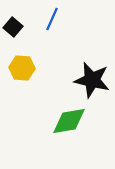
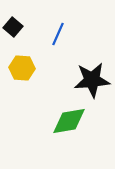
blue line: moved 6 px right, 15 px down
black star: rotated 18 degrees counterclockwise
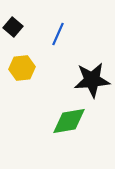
yellow hexagon: rotated 10 degrees counterclockwise
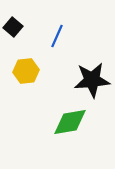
blue line: moved 1 px left, 2 px down
yellow hexagon: moved 4 px right, 3 px down
green diamond: moved 1 px right, 1 px down
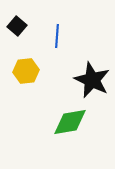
black square: moved 4 px right, 1 px up
blue line: rotated 20 degrees counterclockwise
black star: rotated 30 degrees clockwise
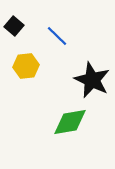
black square: moved 3 px left
blue line: rotated 50 degrees counterclockwise
yellow hexagon: moved 5 px up
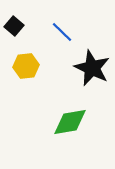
blue line: moved 5 px right, 4 px up
black star: moved 12 px up
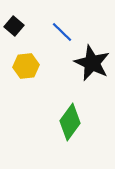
black star: moved 5 px up
green diamond: rotated 45 degrees counterclockwise
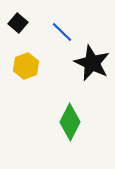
black square: moved 4 px right, 3 px up
yellow hexagon: rotated 15 degrees counterclockwise
green diamond: rotated 9 degrees counterclockwise
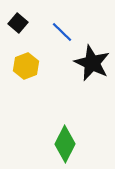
green diamond: moved 5 px left, 22 px down
